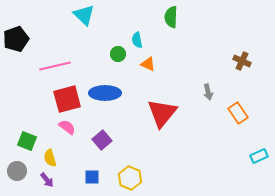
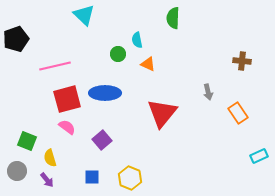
green semicircle: moved 2 px right, 1 px down
brown cross: rotated 18 degrees counterclockwise
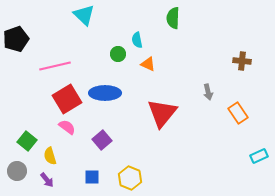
red square: rotated 16 degrees counterclockwise
green square: rotated 18 degrees clockwise
yellow semicircle: moved 2 px up
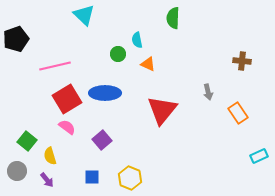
red triangle: moved 3 px up
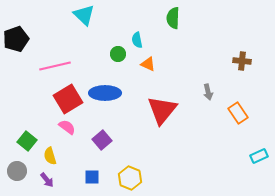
red square: moved 1 px right
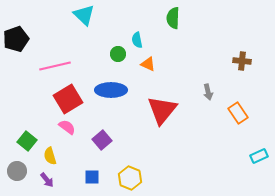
blue ellipse: moved 6 px right, 3 px up
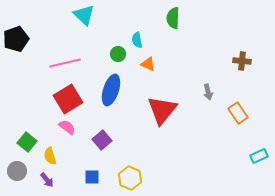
pink line: moved 10 px right, 3 px up
blue ellipse: rotated 72 degrees counterclockwise
green square: moved 1 px down
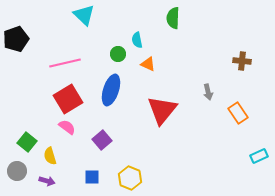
purple arrow: moved 1 px down; rotated 35 degrees counterclockwise
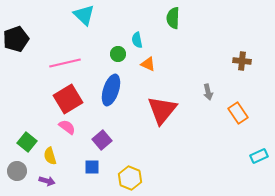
blue square: moved 10 px up
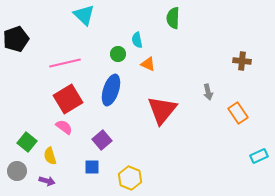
pink semicircle: moved 3 px left
